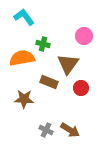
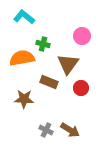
cyan L-shape: rotated 15 degrees counterclockwise
pink circle: moved 2 px left
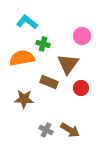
cyan L-shape: moved 3 px right, 5 px down
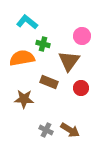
brown triangle: moved 1 px right, 3 px up
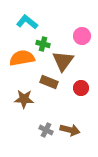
brown triangle: moved 6 px left
brown arrow: rotated 18 degrees counterclockwise
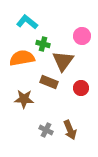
brown arrow: rotated 54 degrees clockwise
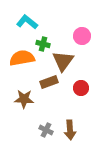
brown rectangle: rotated 42 degrees counterclockwise
brown arrow: rotated 18 degrees clockwise
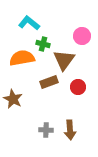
cyan L-shape: moved 2 px right, 1 px down
brown triangle: moved 1 px right, 1 px up
red circle: moved 3 px left, 1 px up
brown star: moved 11 px left; rotated 24 degrees clockwise
gray cross: rotated 24 degrees counterclockwise
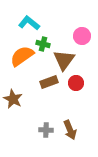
orange semicircle: moved 2 px up; rotated 25 degrees counterclockwise
red circle: moved 2 px left, 4 px up
brown arrow: rotated 18 degrees counterclockwise
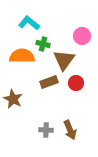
orange semicircle: rotated 35 degrees clockwise
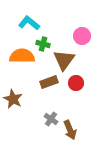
gray cross: moved 5 px right, 11 px up; rotated 32 degrees clockwise
